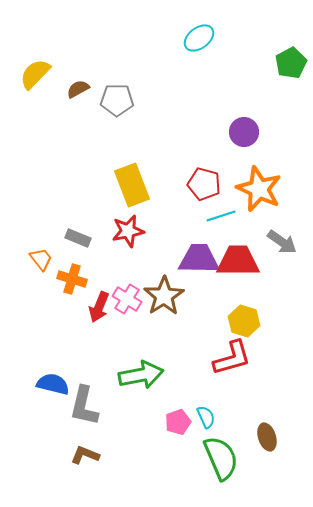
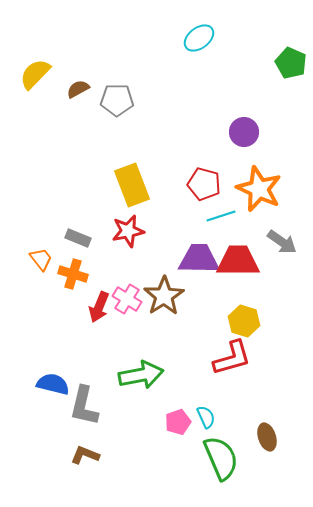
green pentagon: rotated 20 degrees counterclockwise
orange cross: moved 1 px right, 5 px up
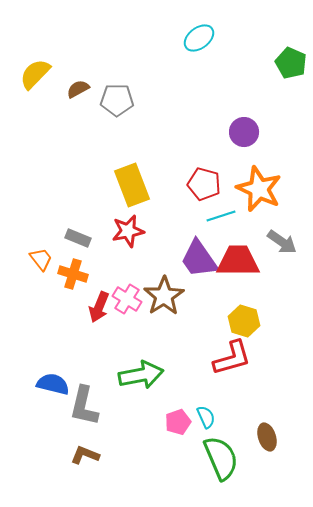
purple trapezoid: rotated 126 degrees counterclockwise
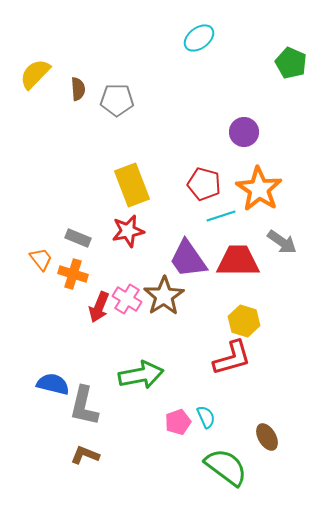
brown semicircle: rotated 115 degrees clockwise
orange star: rotated 9 degrees clockwise
purple trapezoid: moved 11 px left
brown ellipse: rotated 12 degrees counterclockwise
green semicircle: moved 5 px right, 9 px down; rotated 30 degrees counterclockwise
